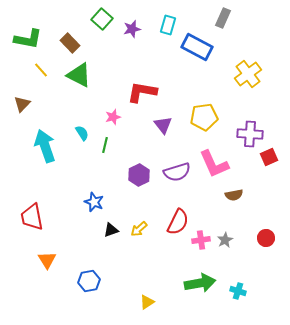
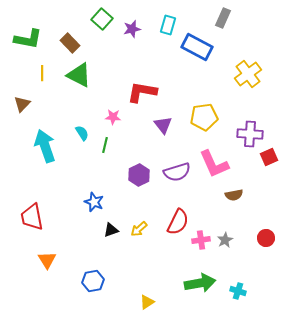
yellow line: moved 1 px right, 3 px down; rotated 42 degrees clockwise
pink star: rotated 21 degrees clockwise
blue hexagon: moved 4 px right
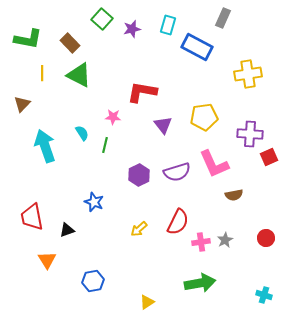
yellow cross: rotated 28 degrees clockwise
black triangle: moved 44 px left
pink cross: moved 2 px down
cyan cross: moved 26 px right, 4 px down
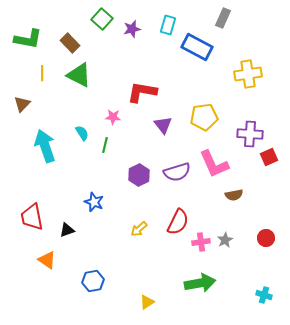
orange triangle: rotated 24 degrees counterclockwise
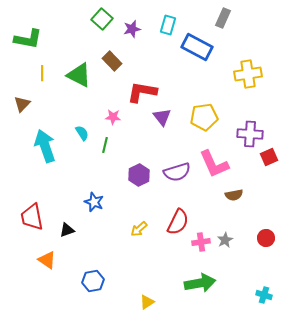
brown rectangle: moved 42 px right, 18 px down
purple triangle: moved 1 px left, 8 px up
